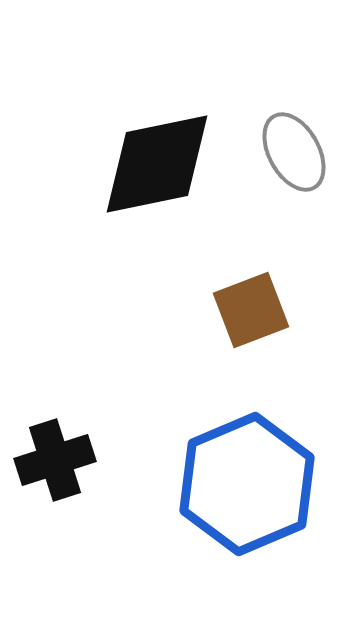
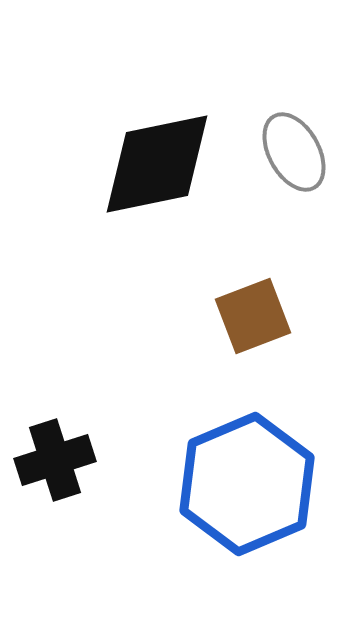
brown square: moved 2 px right, 6 px down
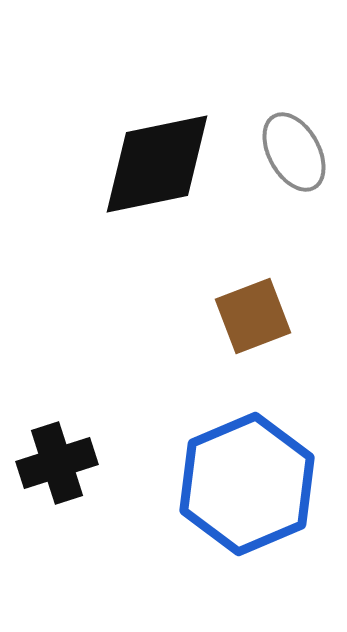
black cross: moved 2 px right, 3 px down
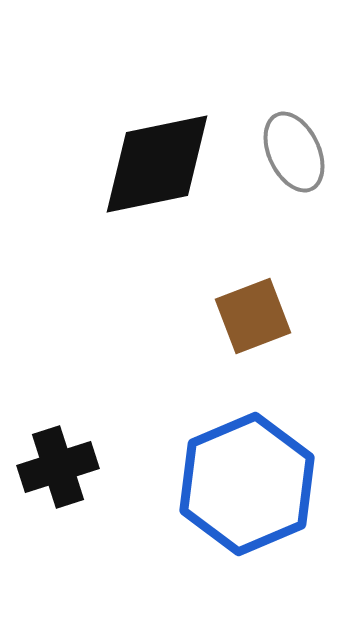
gray ellipse: rotated 4 degrees clockwise
black cross: moved 1 px right, 4 px down
